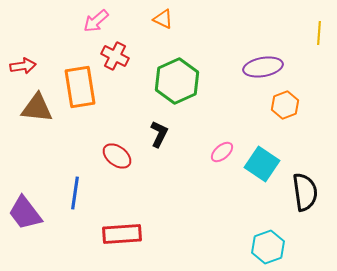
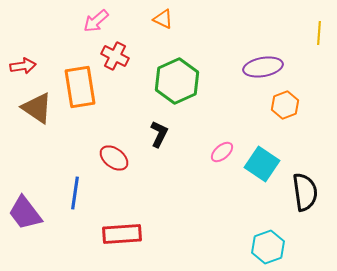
brown triangle: rotated 28 degrees clockwise
red ellipse: moved 3 px left, 2 px down
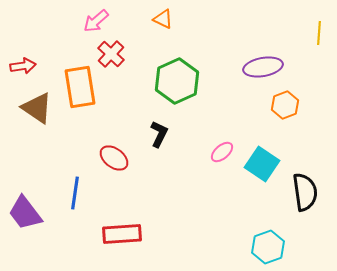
red cross: moved 4 px left, 2 px up; rotated 16 degrees clockwise
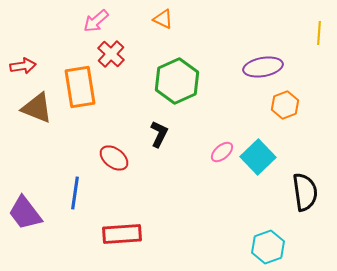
brown triangle: rotated 12 degrees counterclockwise
cyan square: moved 4 px left, 7 px up; rotated 12 degrees clockwise
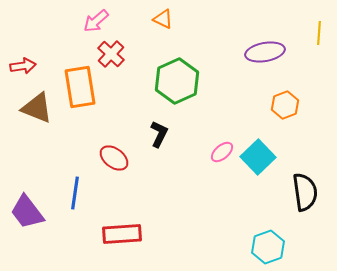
purple ellipse: moved 2 px right, 15 px up
purple trapezoid: moved 2 px right, 1 px up
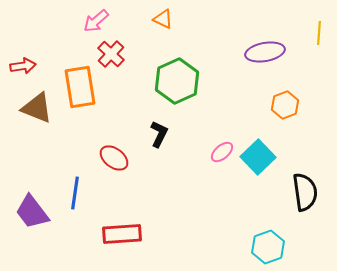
purple trapezoid: moved 5 px right
